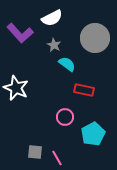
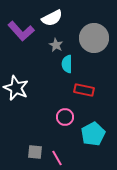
purple L-shape: moved 1 px right, 2 px up
gray circle: moved 1 px left
gray star: moved 2 px right
cyan semicircle: rotated 126 degrees counterclockwise
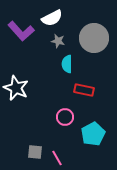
gray star: moved 2 px right, 4 px up; rotated 16 degrees counterclockwise
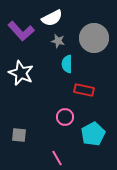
white star: moved 5 px right, 15 px up
gray square: moved 16 px left, 17 px up
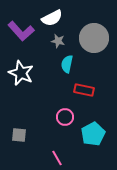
cyan semicircle: rotated 12 degrees clockwise
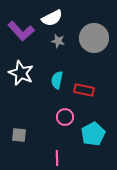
cyan semicircle: moved 10 px left, 16 px down
pink line: rotated 28 degrees clockwise
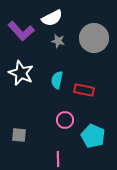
pink circle: moved 3 px down
cyan pentagon: moved 2 px down; rotated 20 degrees counterclockwise
pink line: moved 1 px right, 1 px down
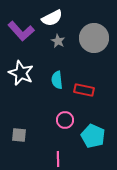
gray star: rotated 16 degrees clockwise
cyan semicircle: rotated 18 degrees counterclockwise
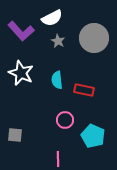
gray square: moved 4 px left
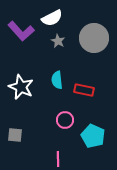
white star: moved 14 px down
